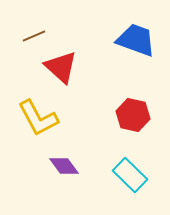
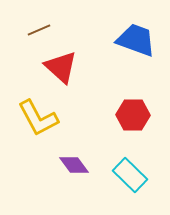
brown line: moved 5 px right, 6 px up
red hexagon: rotated 12 degrees counterclockwise
purple diamond: moved 10 px right, 1 px up
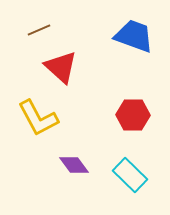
blue trapezoid: moved 2 px left, 4 px up
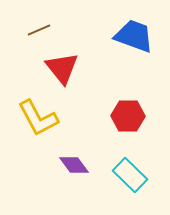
red triangle: moved 1 px right, 1 px down; rotated 9 degrees clockwise
red hexagon: moved 5 px left, 1 px down
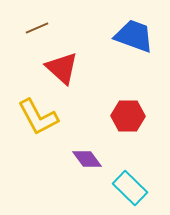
brown line: moved 2 px left, 2 px up
red triangle: rotated 9 degrees counterclockwise
yellow L-shape: moved 1 px up
purple diamond: moved 13 px right, 6 px up
cyan rectangle: moved 13 px down
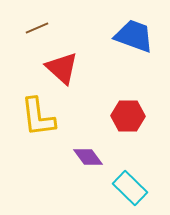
yellow L-shape: rotated 21 degrees clockwise
purple diamond: moved 1 px right, 2 px up
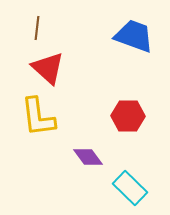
brown line: rotated 60 degrees counterclockwise
red triangle: moved 14 px left
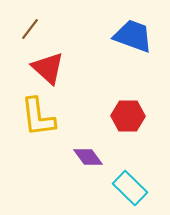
brown line: moved 7 px left, 1 px down; rotated 30 degrees clockwise
blue trapezoid: moved 1 px left
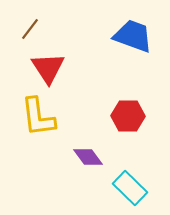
red triangle: rotated 15 degrees clockwise
